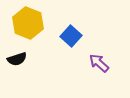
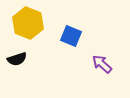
blue square: rotated 20 degrees counterclockwise
purple arrow: moved 3 px right, 1 px down
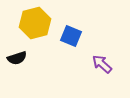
yellow hexagon: moved 7 px right; rotated 24 degrees clockwise
black semicircle: moved 1 px up
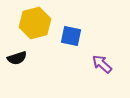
blue square: rotated 10 degrees counterclockwise
